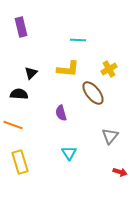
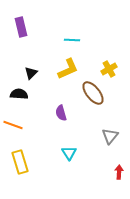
cyan line: moved 6 px left
yellow L-shape: rotated 30 degrees counterclockwise
red arrow: moved 1 px left; rotated 104 degrees counterclockwise
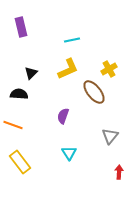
cyan line: rotated 14 degrees counterclockwise
brown ellipse: moved 1 px right, 1 px up
purple semicircle: moved 2 px right, 3 px down; rotated 35 degrees clockwise
yellow rectangle: rotated 20 degrees counterclockwise
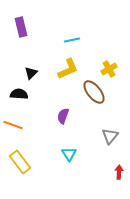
cyan triangle: moved 1 px down
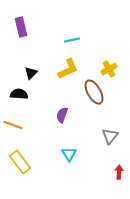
brown ellipse: rotated 10 degrees clockwise
purple semicircle: moved 1 px left, 1 px up
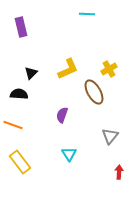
cyan line: moved 15 px right, 26 px up; rotated 14 degrees clockwise
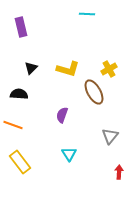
yellow L-shape: rotated 40 degrees clockwise
black triangle: moved 5 px up
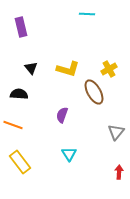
black triangle: rotated 24 degrees counterclockwise
gray triangle: moved 6 px right, 4 px up
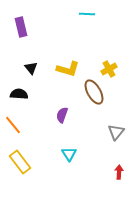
orange line: rotated 30 degrees clockwise
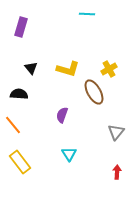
purple rectangle: rotated 30 degrees clockwise
red arrow: moved 2 px left
